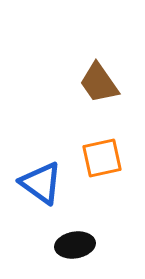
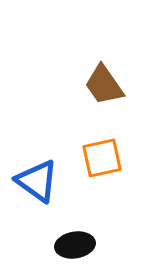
brown trapezoid: moved 5 px right, 2 px down
blue triangle: moved 4 px left, 2 px up
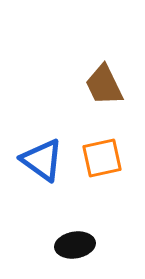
brown trapezoid: rotated 9 degrees clockwise
blue triangle: moved 5 px right, 21 px up
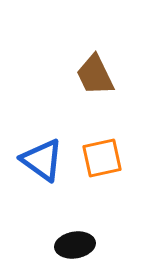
brown trapezoid: moved 9 px left, 10 px up
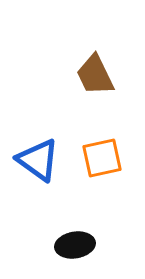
blue triangle: moved 4 px left
